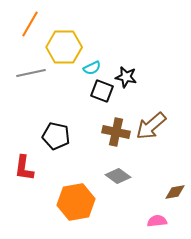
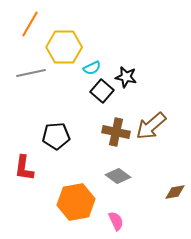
black square: rotated 20 degrees clockwise
black pentagon: rotated 16 degrees counterclockwise
pink semicircle: moved 41 px left; rotated 72 degrees clockwise
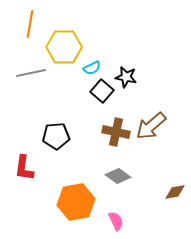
orange line: rotated 20 degrees counterclockwise
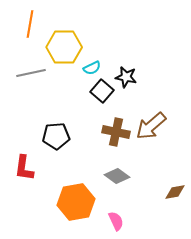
gray diamond: moved 1 px left
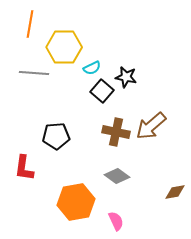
gray line: moved 3 px right; rotated 16 degrees clockwise
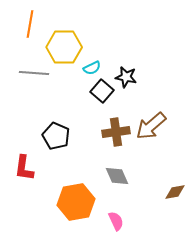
brown cross: rotated 20 degrees counterclockwise
black pentagon: rotated 28 degrees clockwise
gray diamond: rotated 30 degrees clockwise
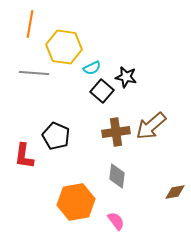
yellow hexagon: rotated 8 degrees clockwise
red L-shape: moved 12 px up
gray diamond: rotated 30 degrees clockwise
pink semicircle: rotated 12 degrees counterclockwise
